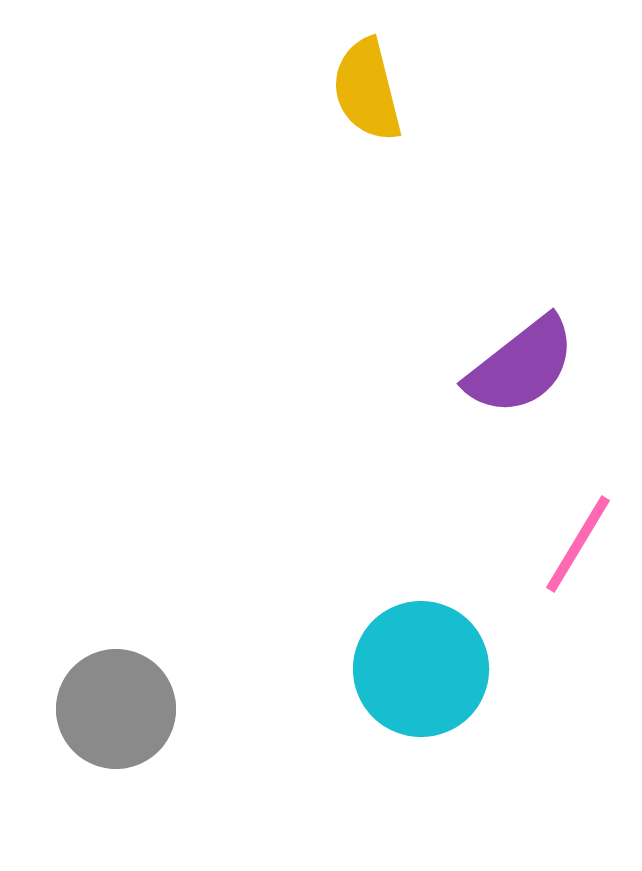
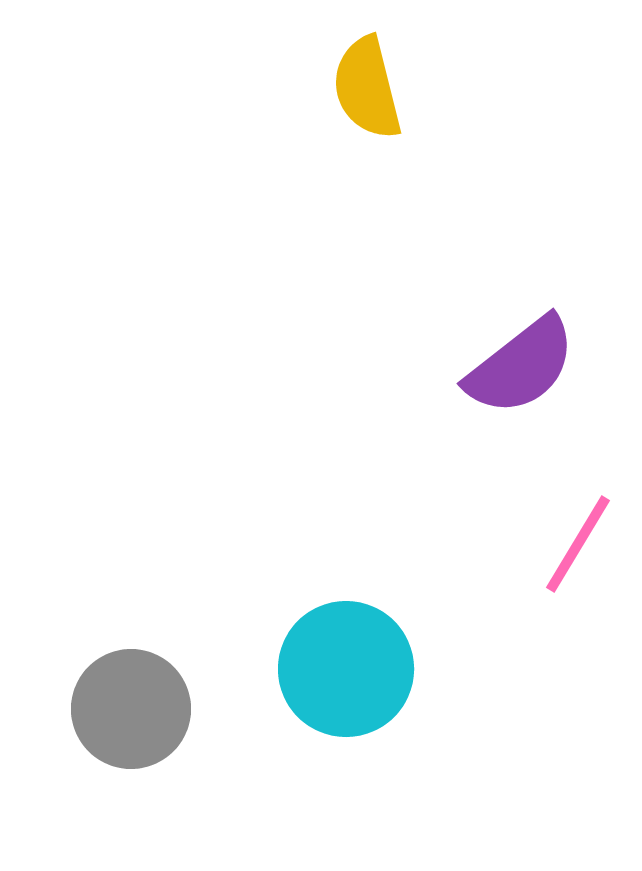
yellow semicircle: moved 2 px up
cyan circle: moved 75 px left
gray circle: moved 15 px right
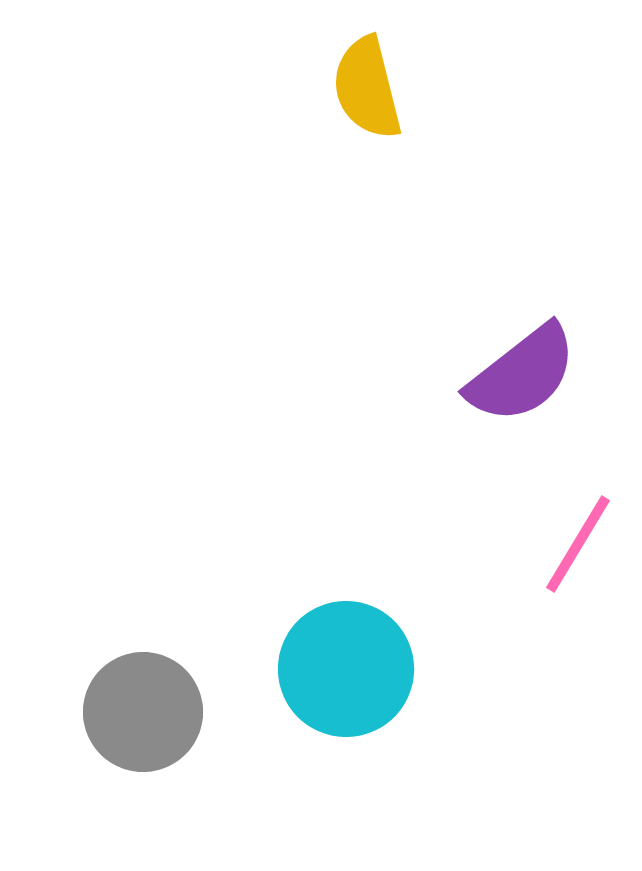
purple semicircle: moved 1 px right, 8 px down
gray circle: moved 12 px right, 3 px down
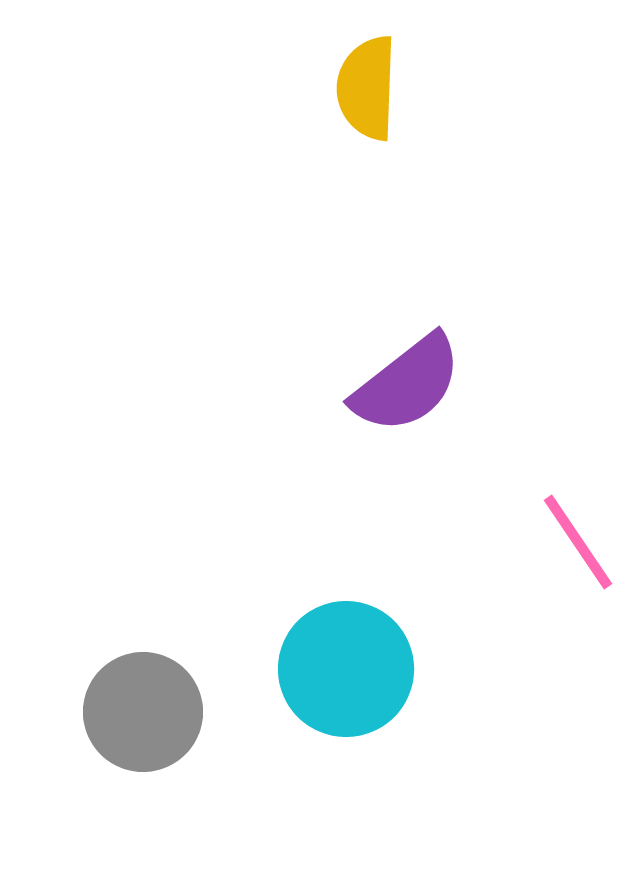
yellow semicircle: rotated 16 degrees clockwise
purple semicircle: moved 115 px left, 10 px down
pink line: moved 2 px up; rotated 65 degrees counterclockwise
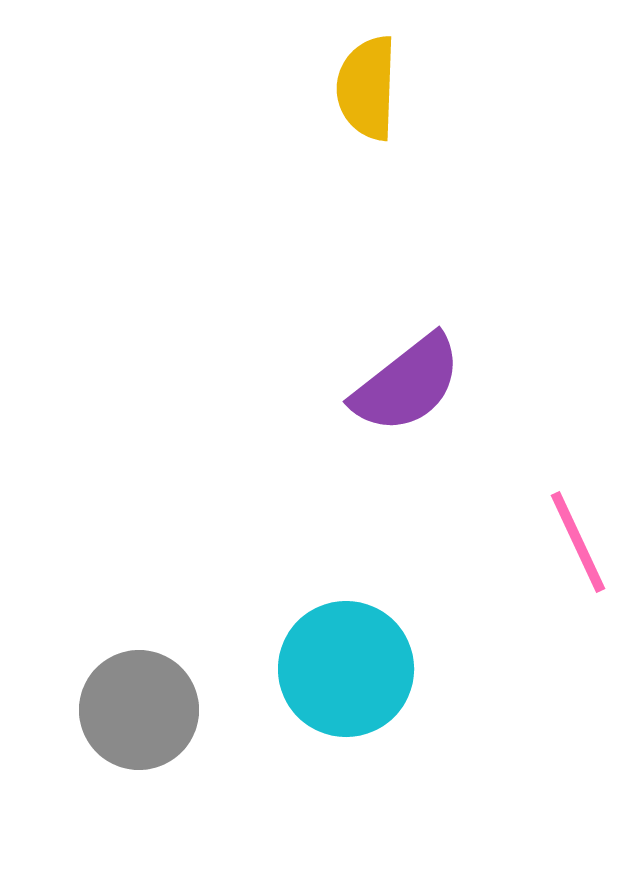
pink line: rotated 9 degrees clockwise
gray circle: moved 4 px left, 2 px up
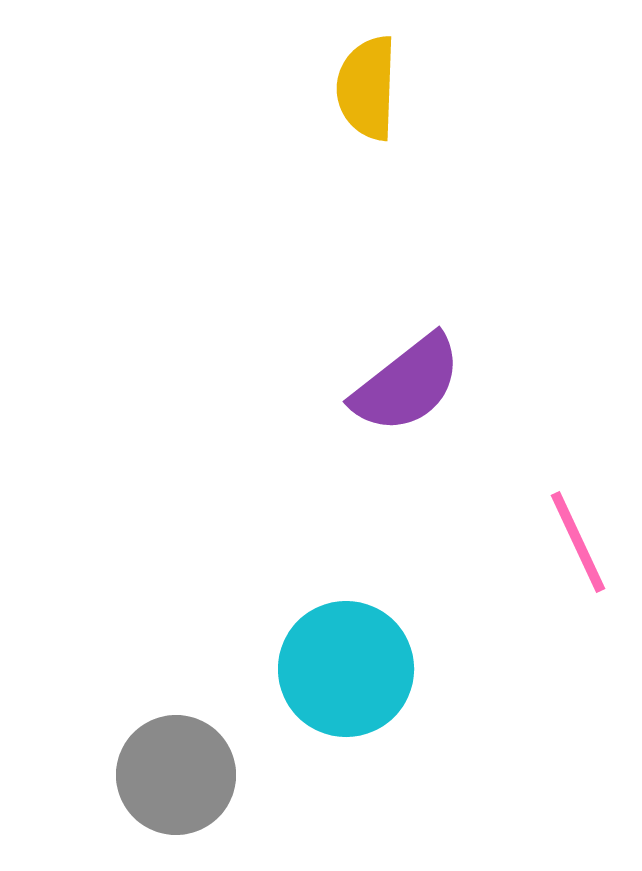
gray circle: moved 37 px right, 65 px down
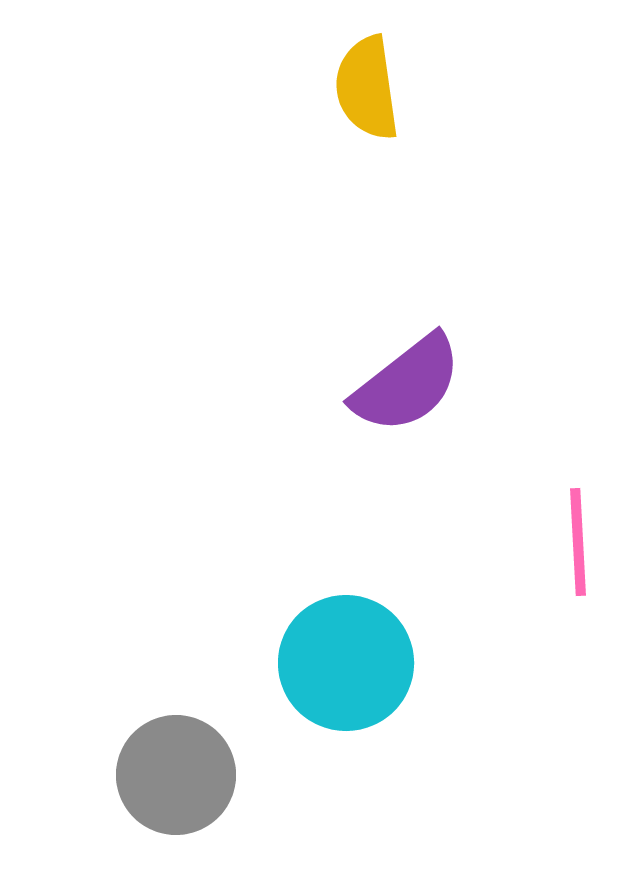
yellow semicircle: rotated 10 degrees counterclockwise
pink line: rotated 22 degrees clockwise
cyan circle: moved 6 px up
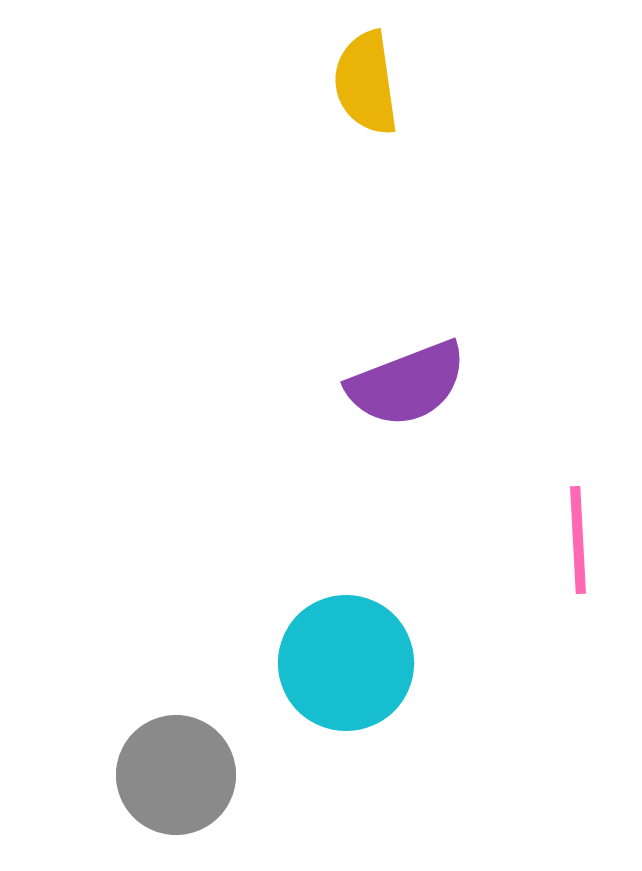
yellow semicircle: moved 1 px left, 5 px up
purple semicircle: rotated 17 degrees clockwise
pink line: moved 2 px up
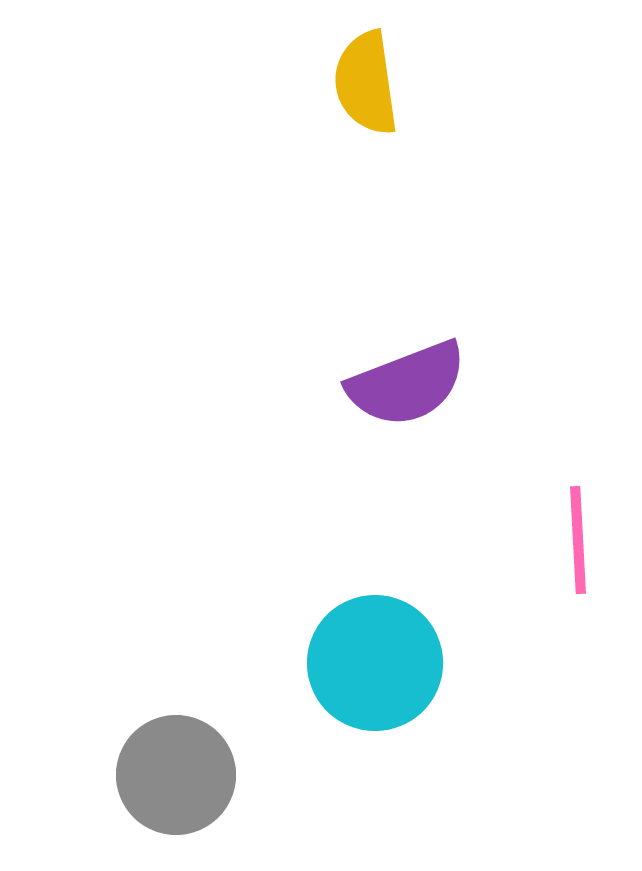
cyan circle: moved 29 px right
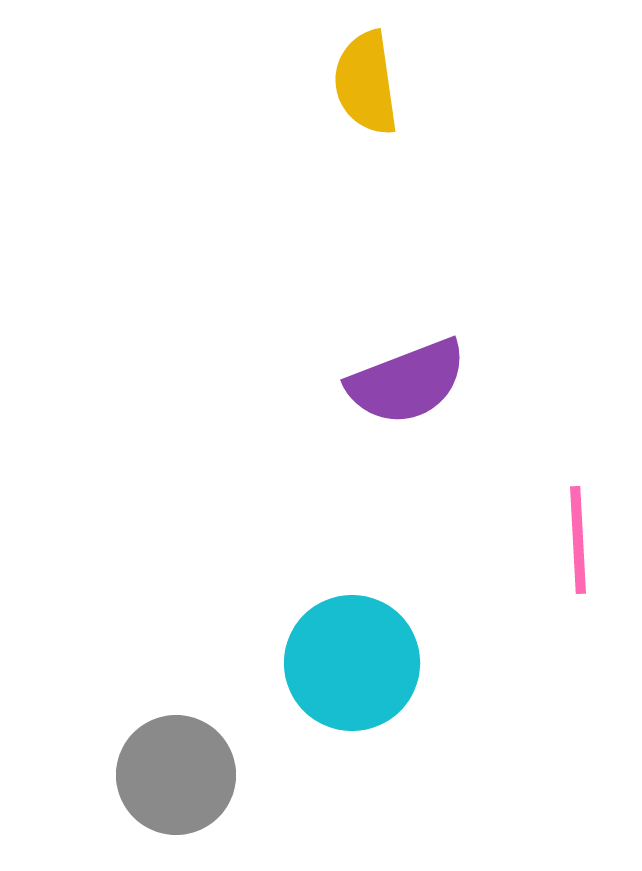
purple semicircle: moved 2 px up
cyan circle: moved 23 px left
